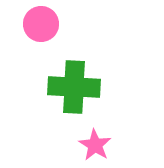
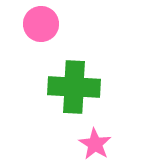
pink star: moved 1 px up
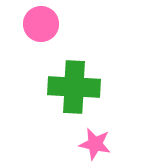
pink star: rotated 20 degrees counterclockwise
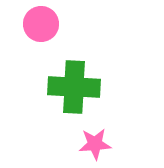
pink star: rotated 16 degrees counterclockwise
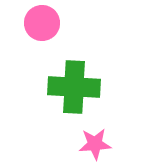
pink circle: moved 1 px right, 1 px up
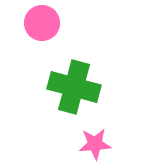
green cross: rotated 12 degrees clockwise
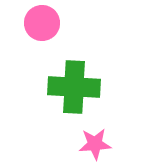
green cross: rotated 12 degrees counterclockwise
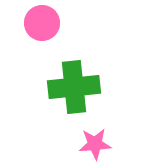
green cross: rotated 9 degrees counterclockwise
